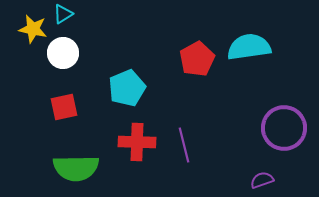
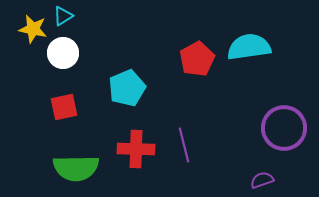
cyan triangle: moved 2 px down
red cross: moved 1 px left, 7 px down
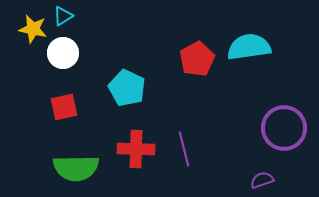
cyan pentagon: rotated 24 degrees counterclockwise
purple line: moved 4 px down
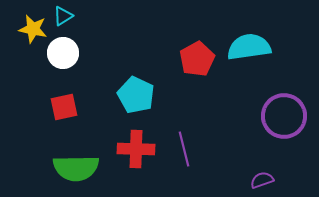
cyan pentagon: moved 9 px right, 7 px down
purple circle: moved 12 px up
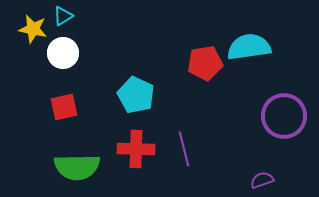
red pentagon: moved 8 px right, 4 px down; rotated 20 degrees clockwise
green semicircle: moved 1 px right, 1 px up
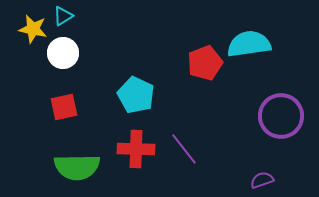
cyan semicircle: moved 3 px up
red pentagon: rotated 12 degrees counterclockwise
purple circle: moved 3 px left
purple line: rotated 24 degrees counterclockwise
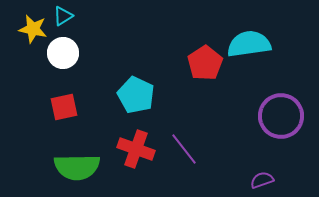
red pentagon: rotated 12 degrees counterclockwise
red cross: rotated 18 degrees clockwise
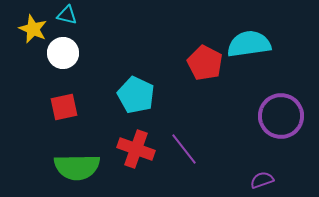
cyan triangle: moved 4 px right, 1 px up; rotated 45 degrees clockwise
yellow star: rotated 12 degrees clockwise
red pentagon: rotated 12 degrees counterclockwise
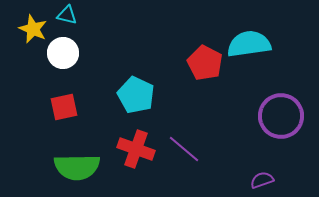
purple line: rotated 12 degrees counterclockwise
